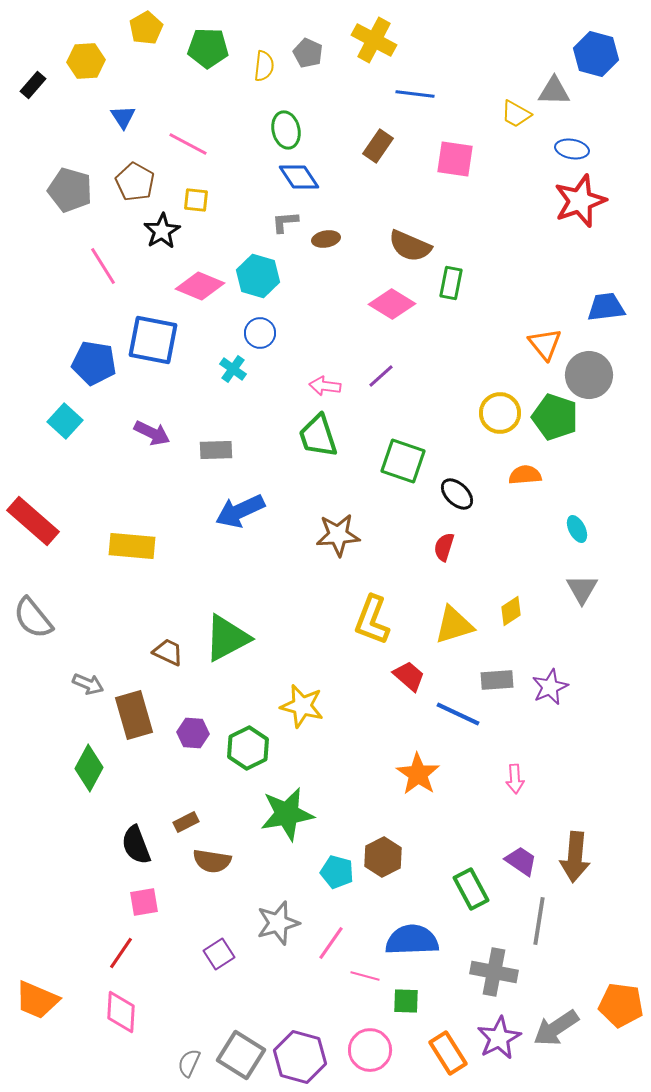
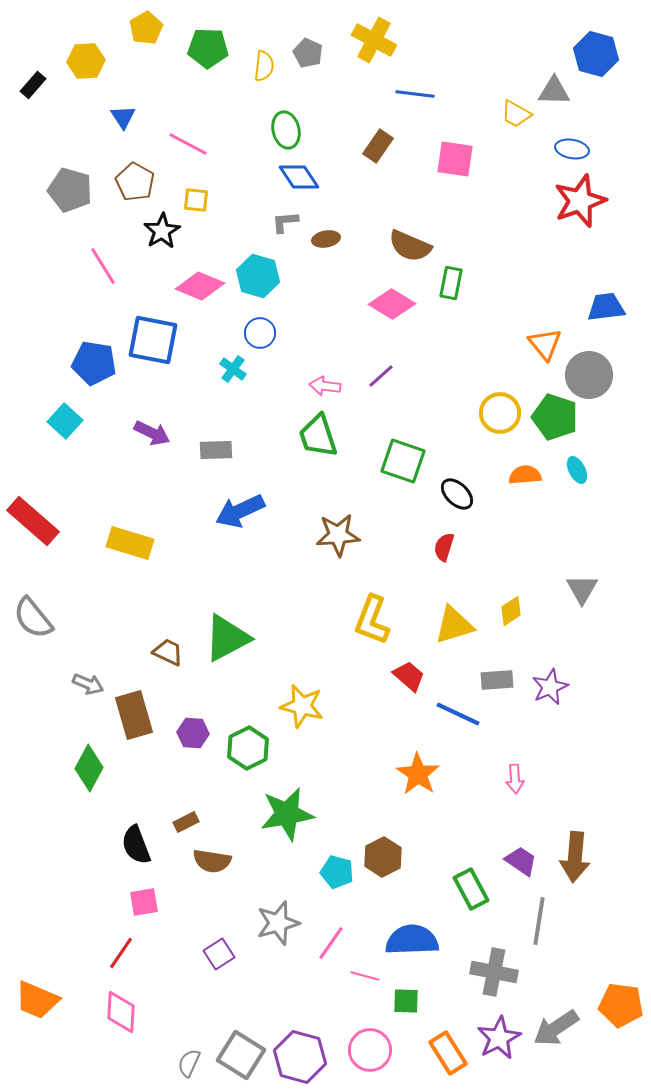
cyan ellipse at (577, 529): moved 59 px up
yellow rectangle at (132, 546): moved 2 px left, 3 px up; rotated 12 degrees clockwise
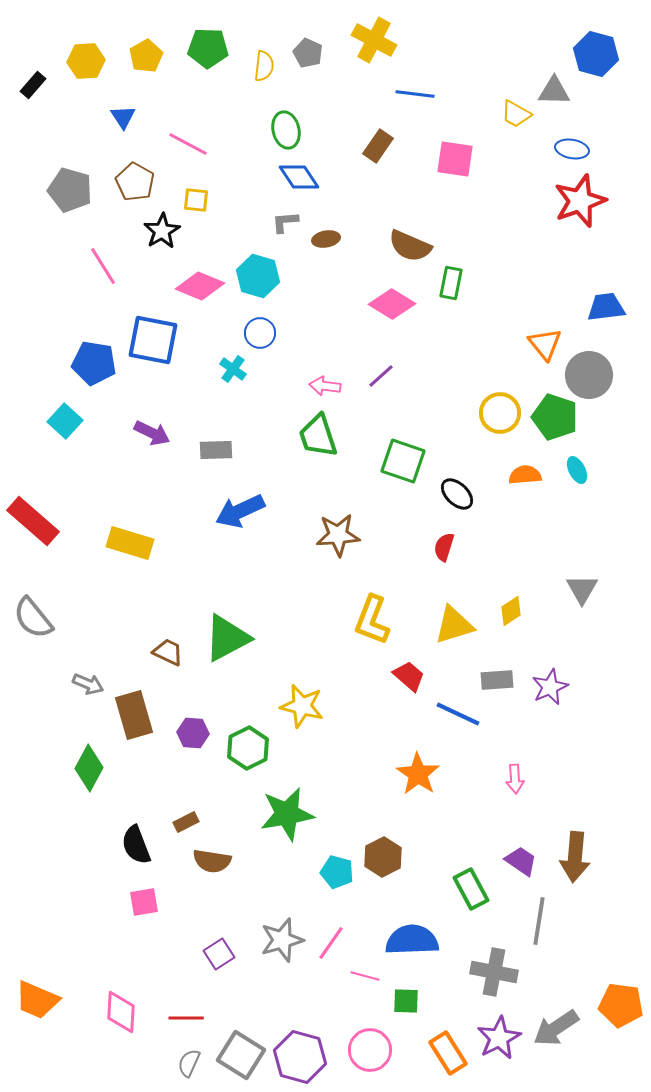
yellow pentagon at (146, 28): moved 28 px down
gray star at (278, 923): moved 4 px right, 17 px down
red line at (121, 953): moved 65 px right, 65 px down; rotated 56 degrees clockwise
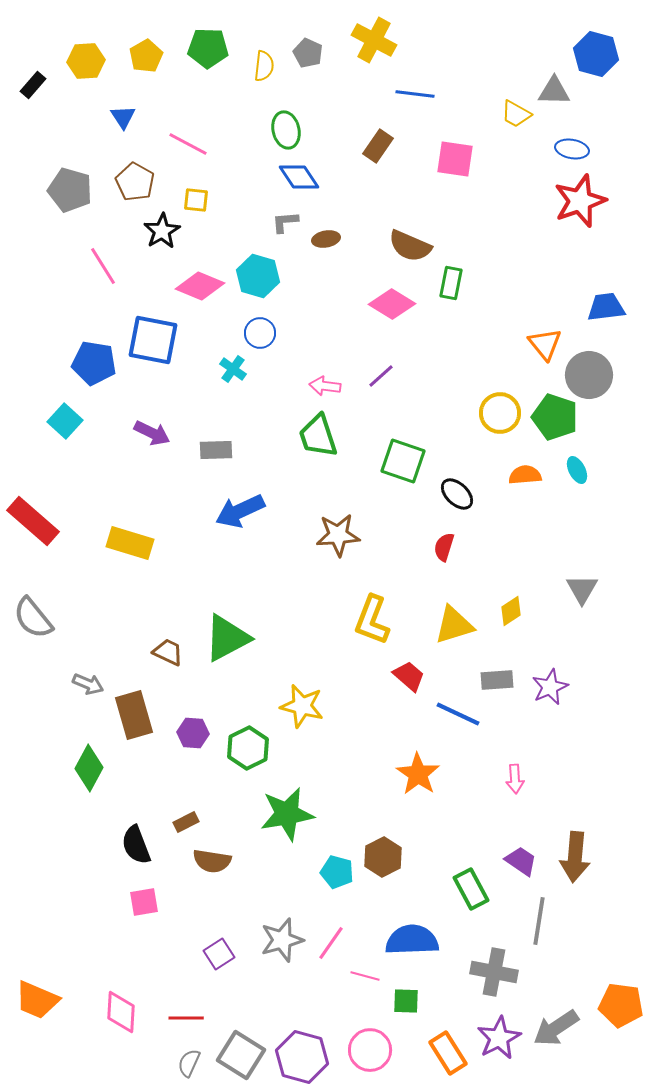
purple hexagon at (300, 1057): moved 2 px right
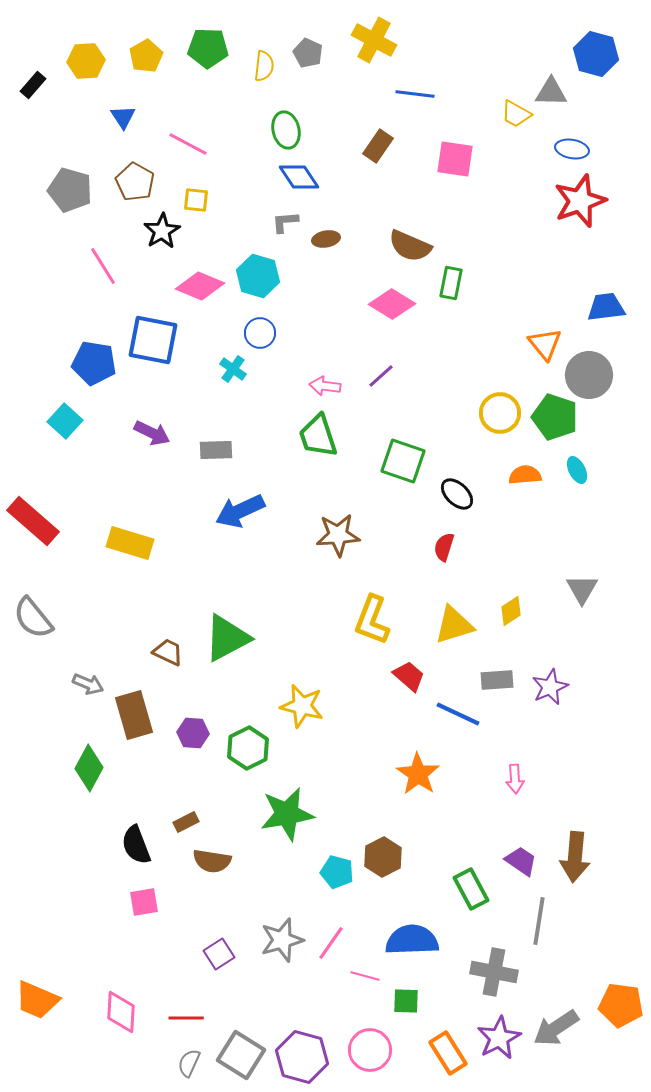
gray triangle at (554, 91): moved 3 px left, 1 px down
